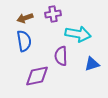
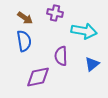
purple cross: moved 2 px right, 1 px up; rotated 21 degrees clockwise
brown arrow: rotated 126 degrees counterclockwise
cyan arrow: moved 6 px right, 3 px up
blue triangle: rotated 21 degrees counterclockwise
purple diamond: moved 1 px right, 1 px down
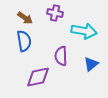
blue triangle: moved 1 px left
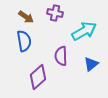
brown arrow: moved 1 px right, 1 px up
cyan arrow: rotated 40 degrees counterclockwise
purple diamond: rotated 30 degrees counterclockwise
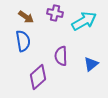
cyan arrow: moved 10 px up
blue semicircle: moved 1 px left
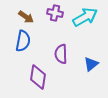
cyan arrow: moved 1 px right, 4 px up
blue semicircle: rotated 20 degrees clockwise
purple semicircle: moved 2 px up
purple diamond: rotated 40 degrees counterclockwise
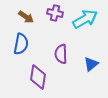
cyan arrow: moved 2 px down
blue semicircle: moved 2 px left, 3 px down
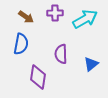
purple cross: rotated 14 degrees counterclockwise
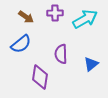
blue semicircle: rotated 40 degrees clockwise
purple diamond: moved 2 px right
